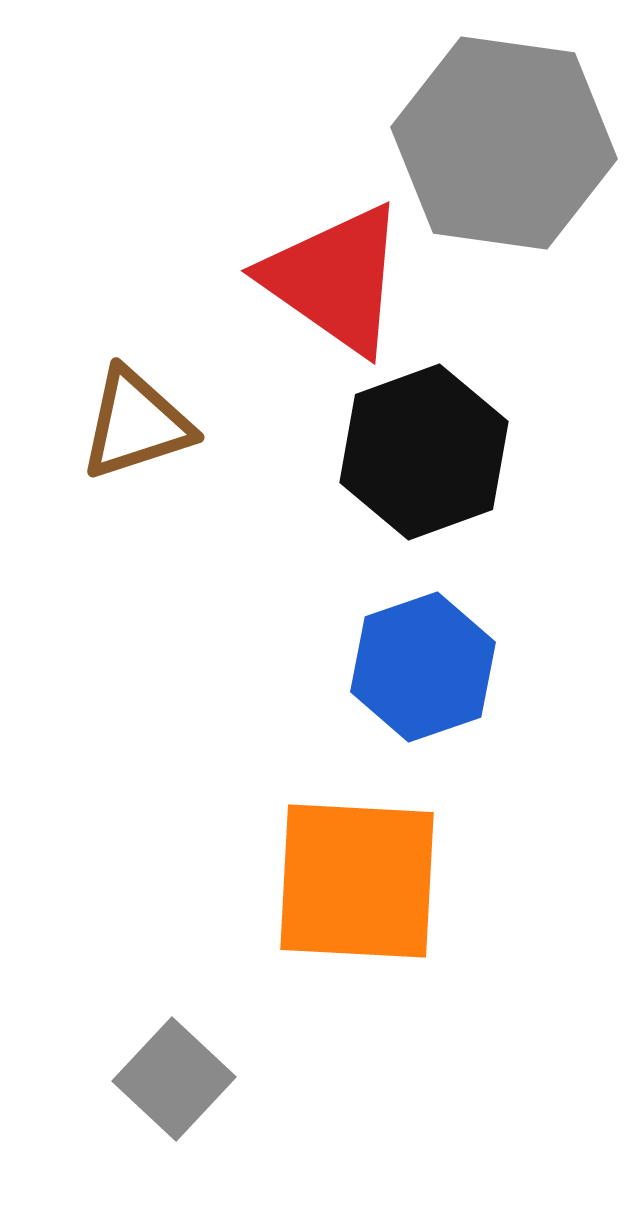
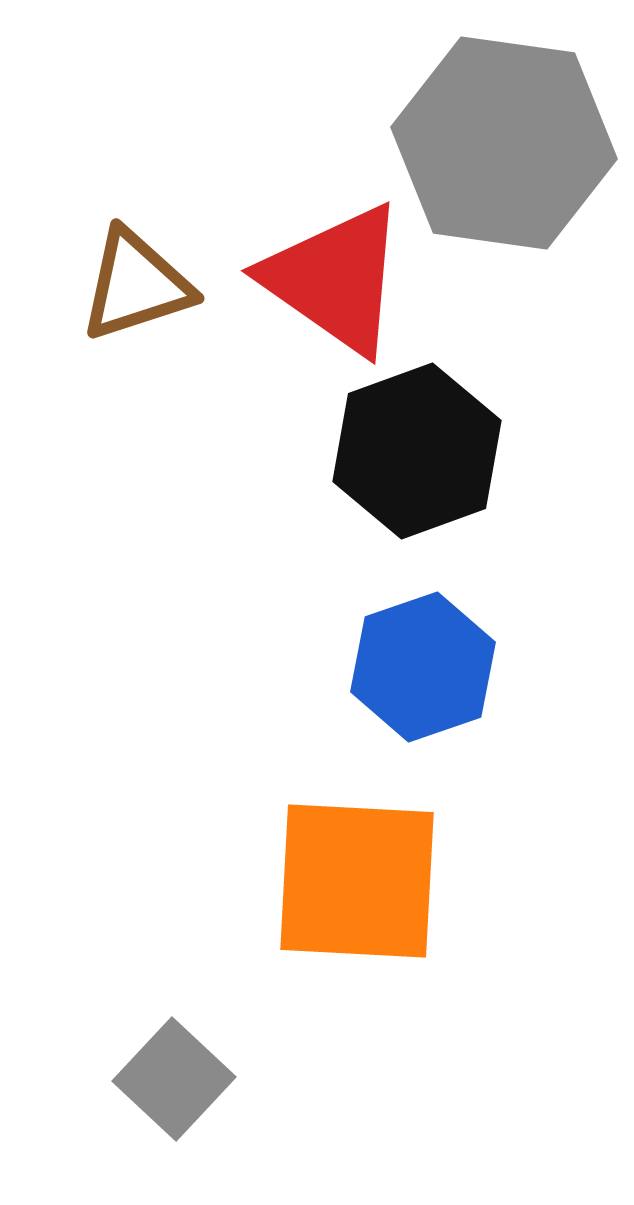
brown triangle: moved 139 px up
black hexagon: moved 7 px left, 1 px up
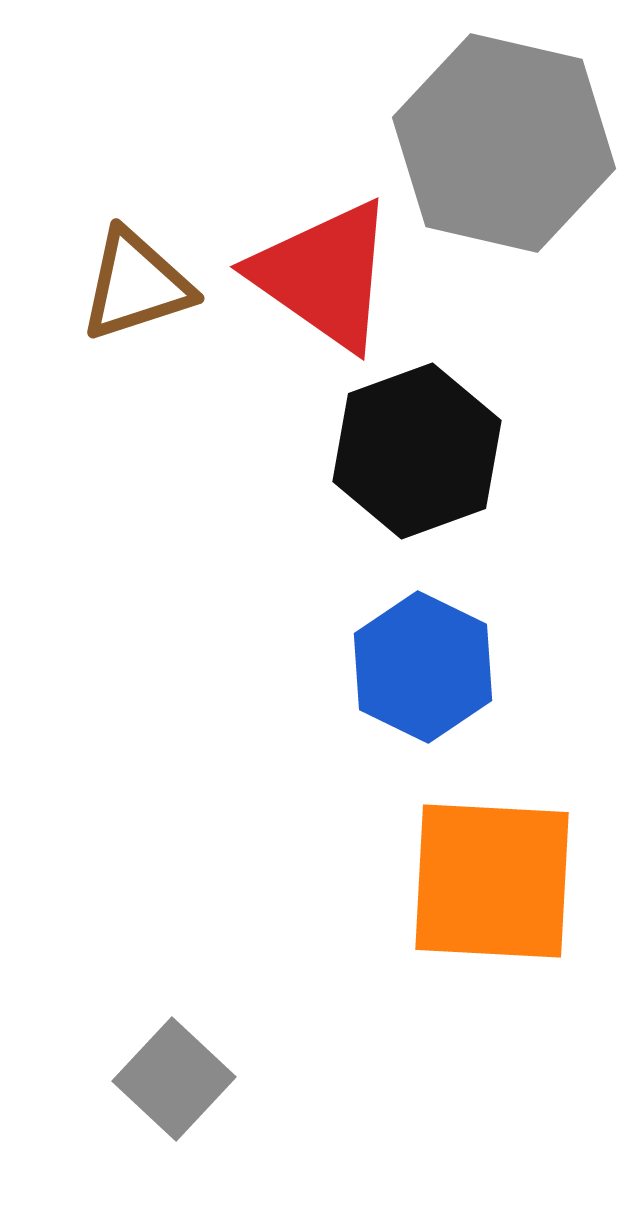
gray hexagon: rotated 5 degrees clockwise
red triangle: moved 11 px left, 4 px up
blue hexagon: rotated 15 degrees counterclockwise
orange square: moved 135 px right
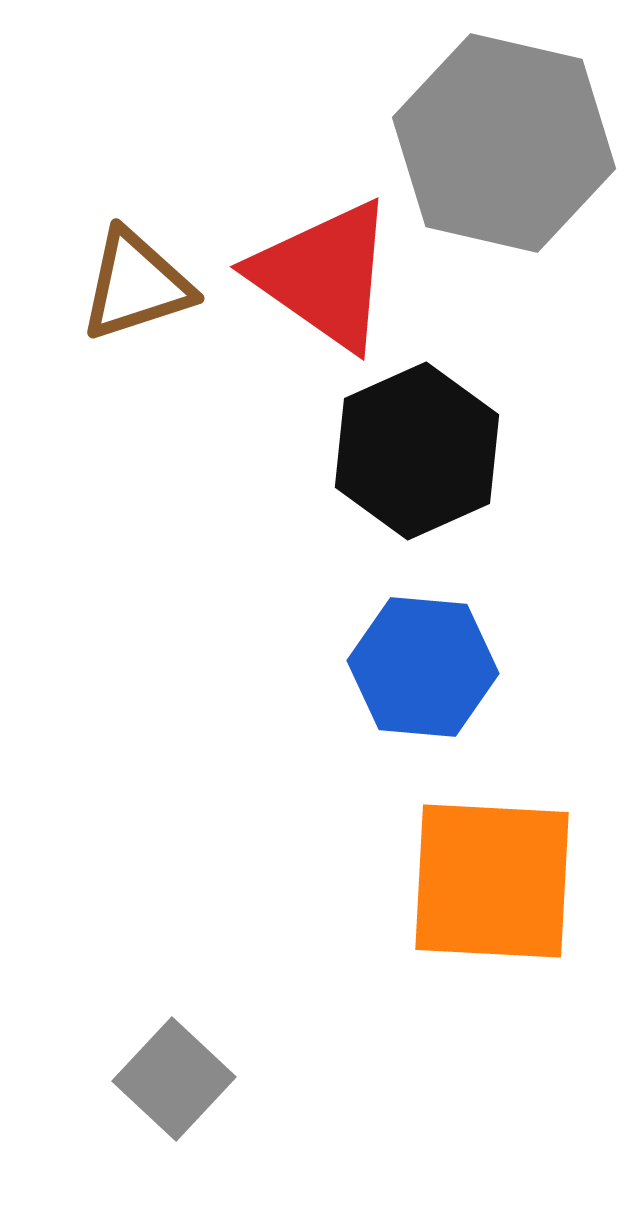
black hexagon: rotated 4 degrees counterclockwise
blue hexagon: rotated 21 degrees counterclockwise
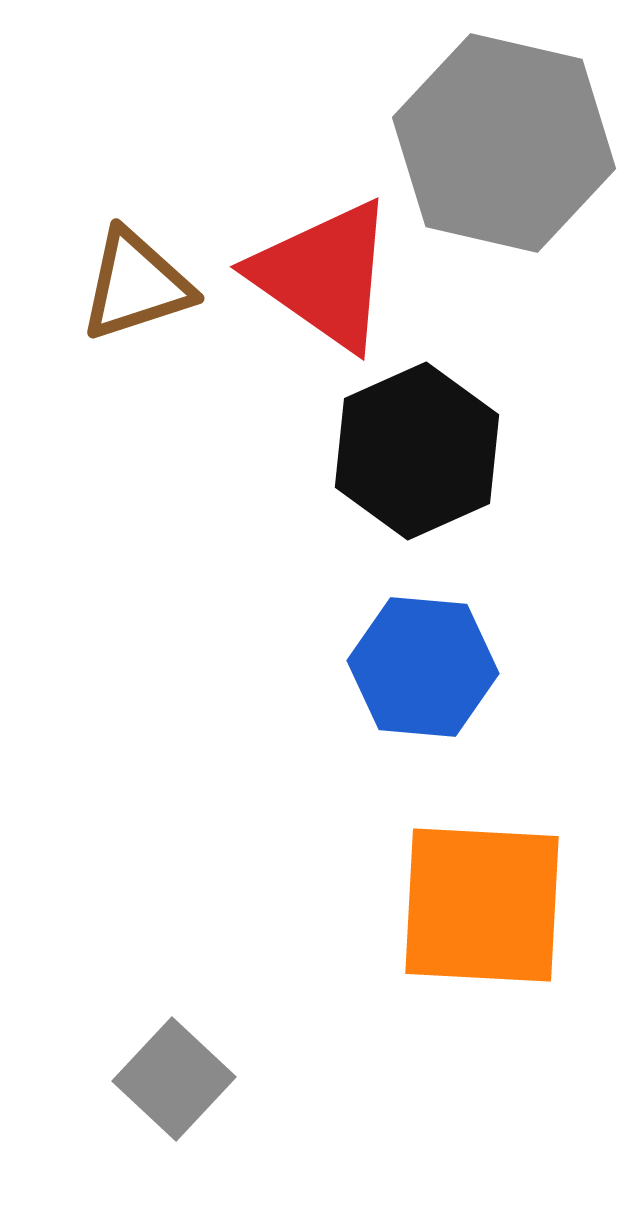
orange square: moved 10 px left, 24 px down
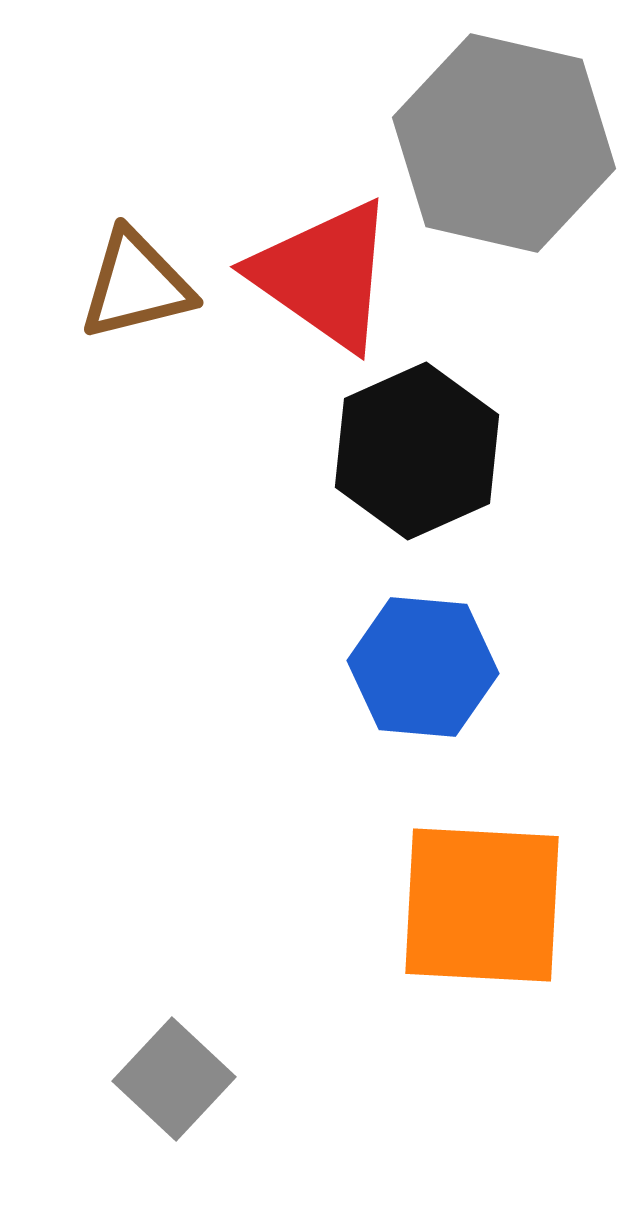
brown triangle: rotated 4 degrees clockwise
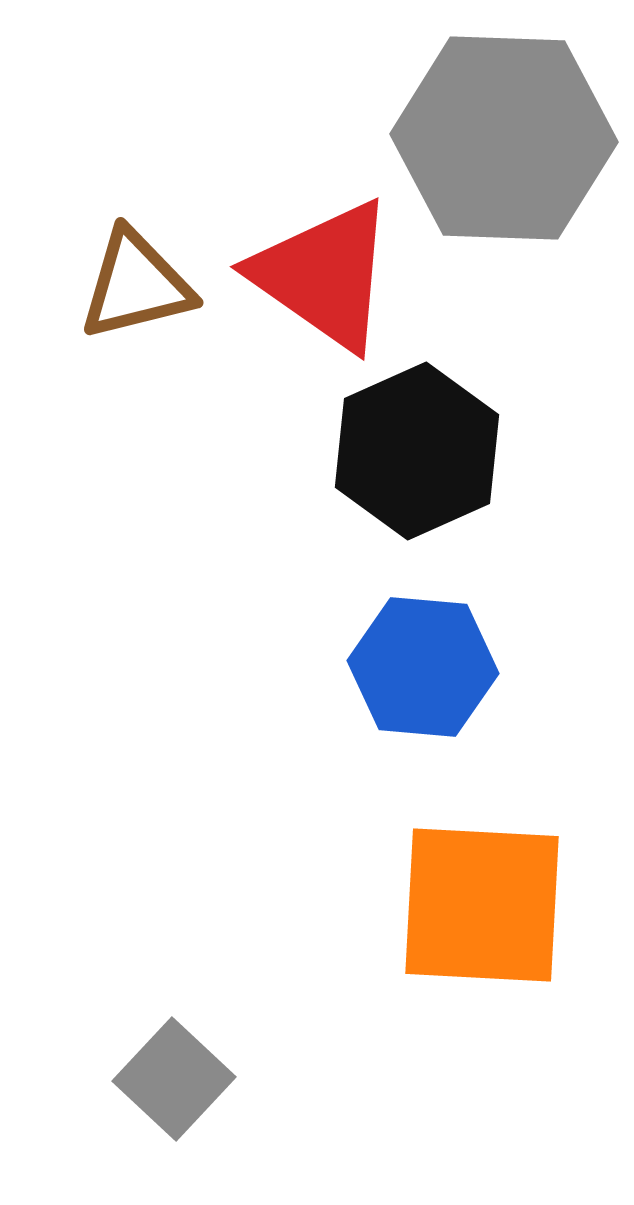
gray hexagon: moved 5 px up; rotated 11 degrees counterclockwise
